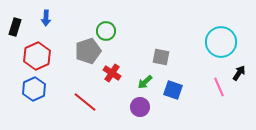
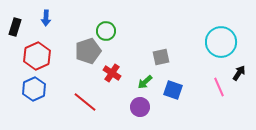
gray square: rotated 24 degrees counterclockwise
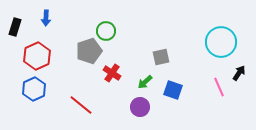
gray pentagon: moved 1 px right
red line: moved 4 px left, 3 px down
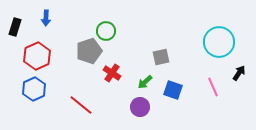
cyan circle: moved 2 px left
pink line: moved 6 px left
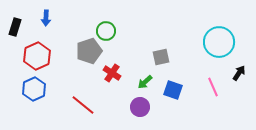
red line: moved 2 px right
